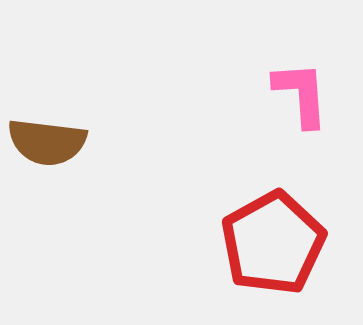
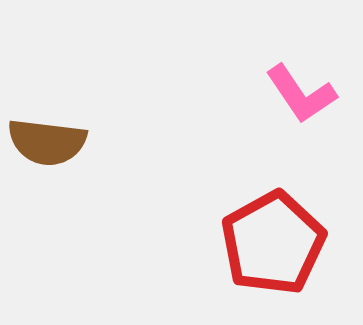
pink L-shape: rotated 150 degrees clockwise
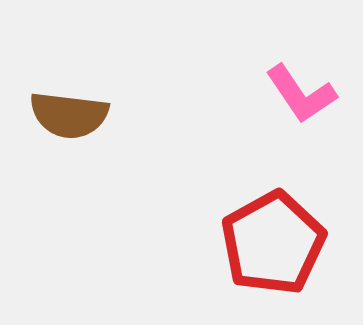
brown semicircle: moved 22 px right, 27 px up
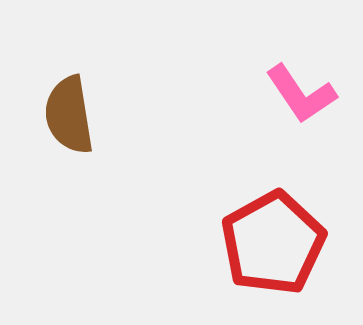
brown semicircle: rotated 74 degrees clockwise
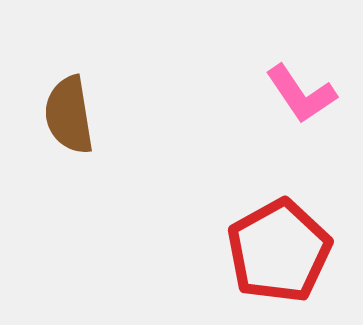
red pentagon: moved 6 px right, 8 px down
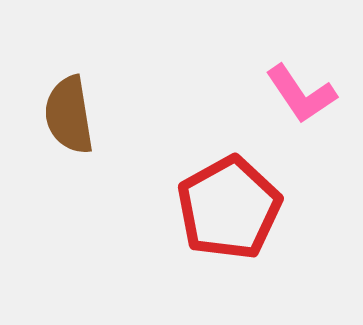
red pentagon: moved 50 px left, 43 px up
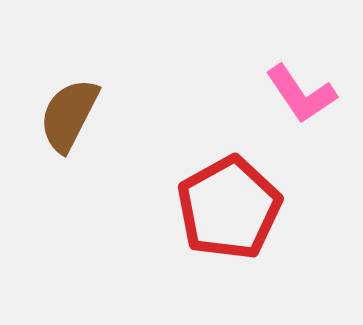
brown semicircle: rotated 36 degrees clockwise
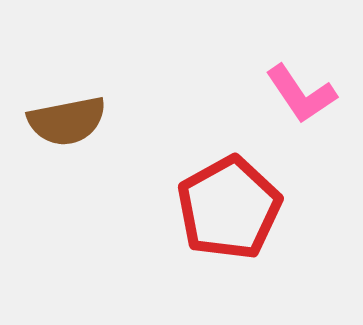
brown semicircle: moved 2 px left, 6 px down; rotated 128 degrees counterclockwise
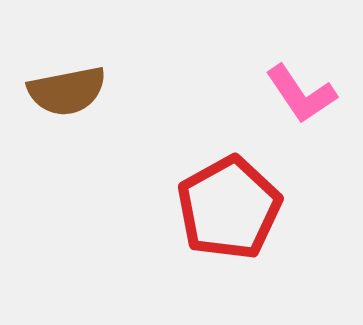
brown semicircle: moved 30 px up
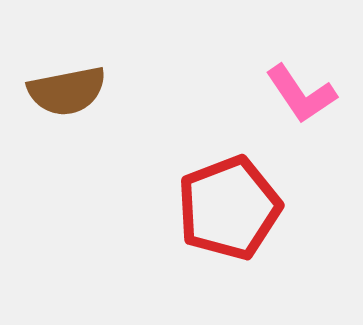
red pentagon: rotated 8 degrees clockwise
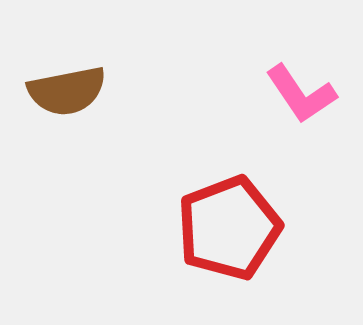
red pentagon: moved 20 px down
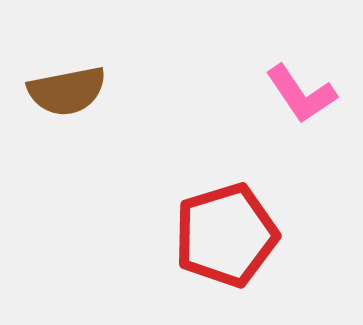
red pentagon: moved 3 px left, 7 px down; rotated 4 degrees clockwise
